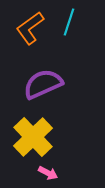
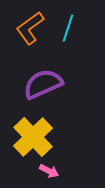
cyan line: moved 1 px left, 6 px down
pink arrow: moved 1 px right, 2 px up
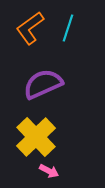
yellow cross: moved 3 px right
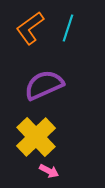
purple semicircle: moved 1 px right, 1 px down
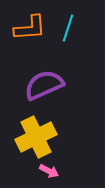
orange L-shape: rotated 148 degrees counterclockwise
yellow cross: rotated 18 degrees clockwise
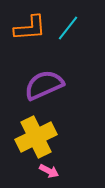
cyan line: rotated 20 degrees clockwise
